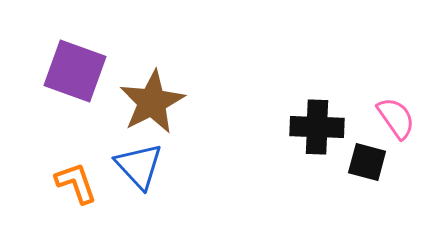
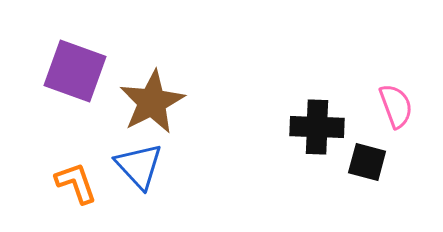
pink semicircle: moved 12 px up; rotated 15 degrees clockwise
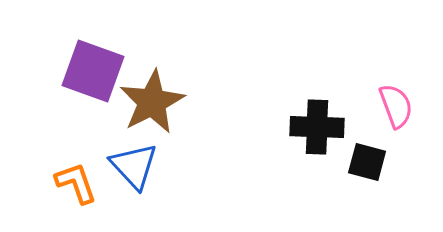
purple square: moved 18 px right
blue triangle: moved 5 px left
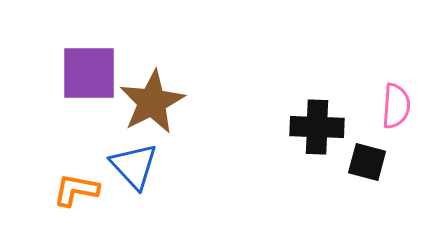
purple square: moved 4 px left, 2 px down; rotated 20 degrees counterclockwise
pink semicircle: rotated 24 degrees clockwise
orange L-shape: moved 7 px down; rotated 60 degrees counterclockwise
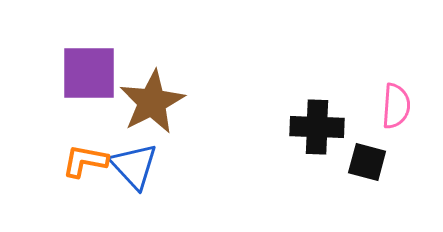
orange L-shape: moved 9 px right, 29 px up
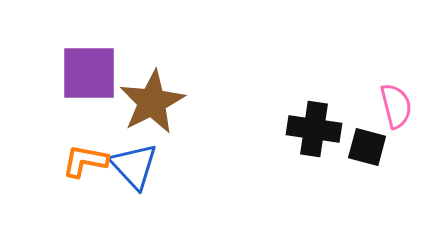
pink semicircle: rotated 18 degrees counterclockwise
black cross: moved 3 px left, 2 px down; rotated 6 degrees clockwise
black square: moved 15 px up
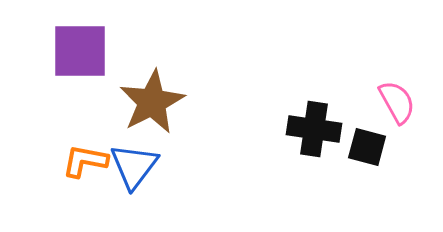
purple square: moved 9 px left, 22 px up
pink semicircle: moved 1 px right, 4 px up; rotated 15 degrees counterclockwise
blue triangle: rotated 20 degrees clockwise
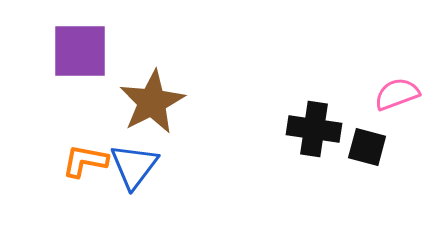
pink semicircle: moved 8 px up; rotated 81 degrees counterclockwise
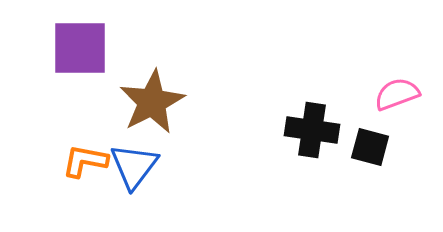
purple square: moved 3 px up
black cross: moved 2 px left, 1 px down
black square: moved 3 px right
